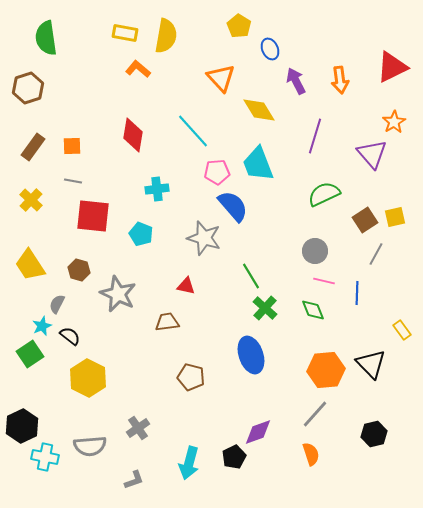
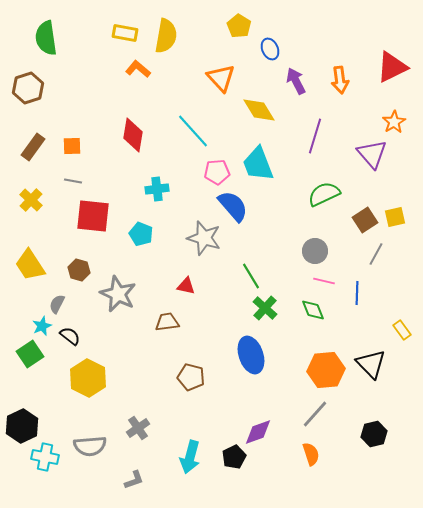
cyan arrow at (189, 463): moved 1 px right, 6 px up
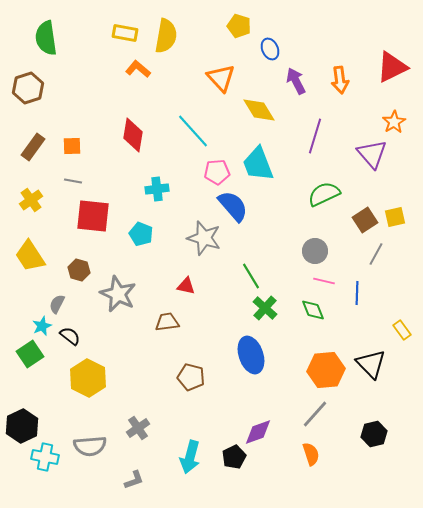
yellow pentagon at (239, 26): rotated 15 degrees counterclockwise
yellow cross at (31, 200): rotated 10 degrees clockwise
yellow trapezoid at (30, 265): moved 9 px up
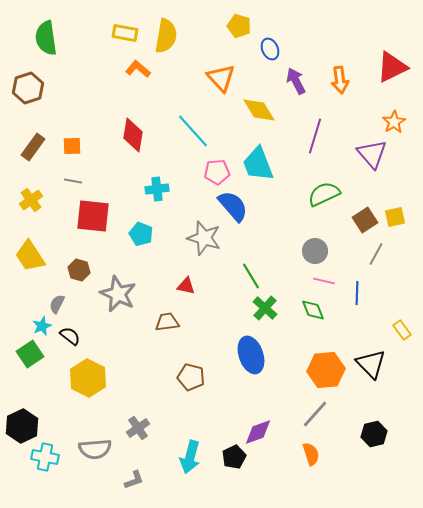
gray semicircle at (90, 446): moved 5 px right, 3 px down
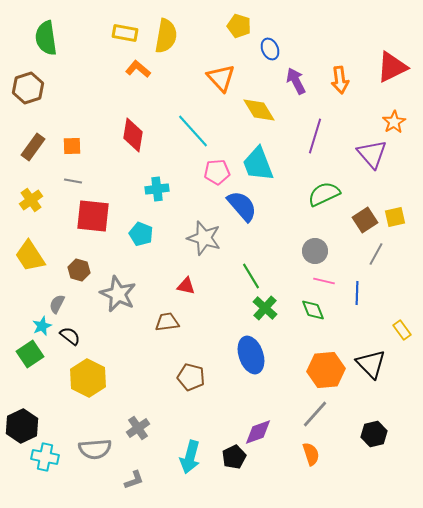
blue semicircle at (233, 206): moved 9 px right
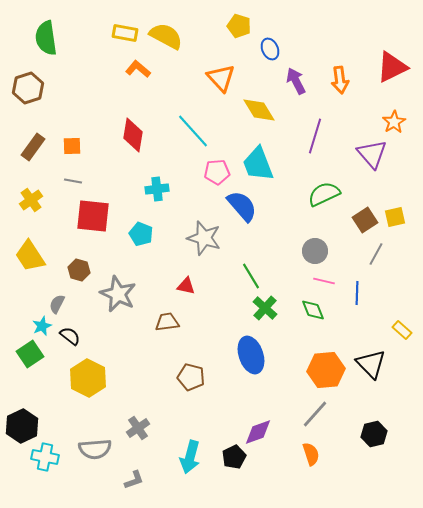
yellow semicircle at (166, 36): rotated 72 degrees counterclockwise
yellow rectangle at (402, 330): rotated 12 degrees counterclockwise
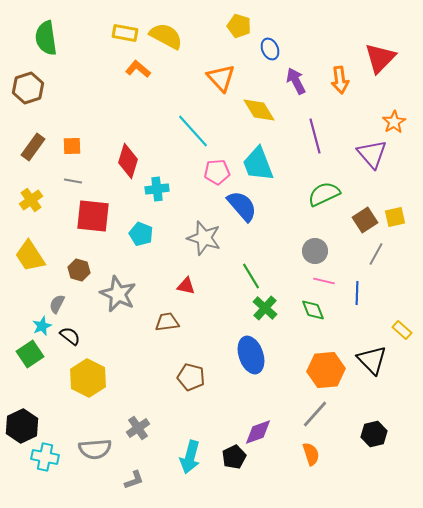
red triangle at (392, 67): moved 12 px left, 9 px up; rotated 20 degrees counterclockwise
red diamond at (133, 135): moved 5 px left, 26 px down; rotated 8 degrees clockwise
purple line at (315, 136): rotated 32 degrees counterclockwise
black triangle at (371, 364): moved 1 px right, 4 px up
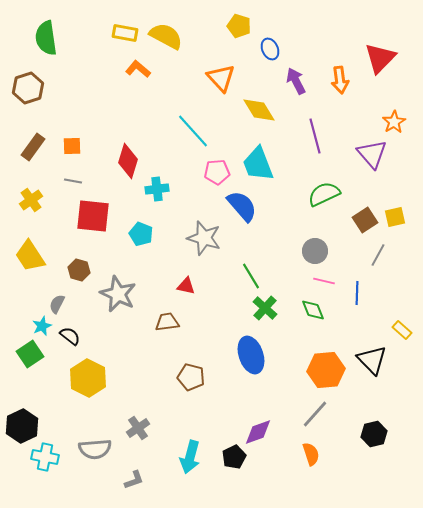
gray line at (376, 254): moved 2 px right, 1 px down
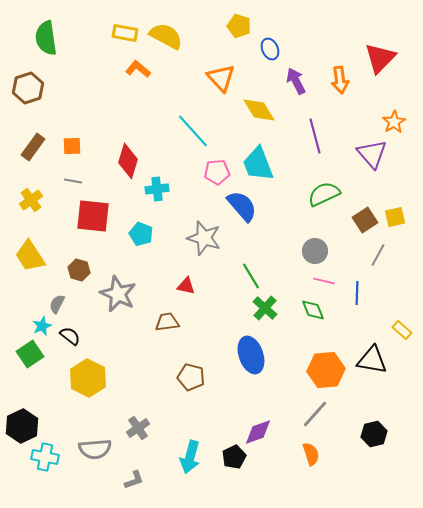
black triangle at (372, 360): rotated 36 degrees counterclockwise
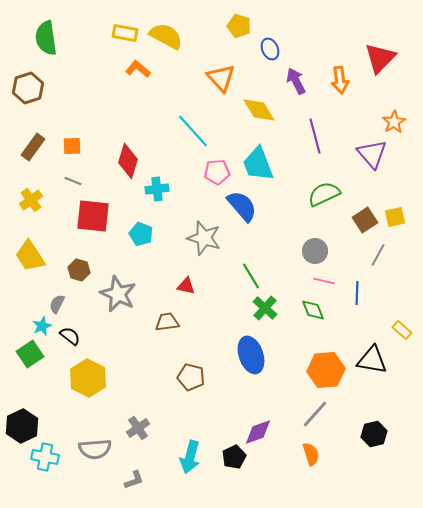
gray line at (73, 181): rotated 12 degrees clockwise
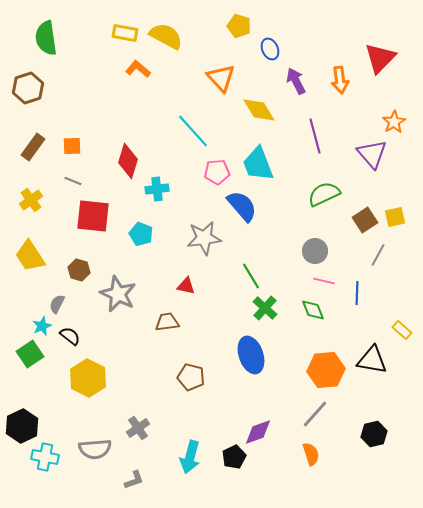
gray star at (204, 238): rotated 24 degrees counterclockwise
